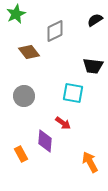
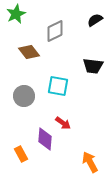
cyan square: moved 15 px left, 7 px up
purple diamond: moved 2 px up
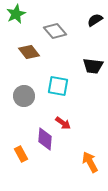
gray diamond: rotated 75 degrees clockwise
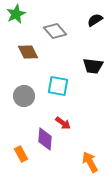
brown diamond: moved 1 px left; rotated 10 degrees clockwise
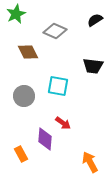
gray diamond: rotated 25 degrees counterclockwise
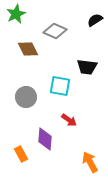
brown diamond: moved 3 px up
black trapezoid: moved 6 px left, 1 px down
cyan square: moved 2 px right
gray circle: moved 2 px right, 1 px down
red arrow: moved 6 px right, 3 px up
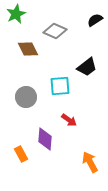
black trapezoid: rotated 45 degrees counterclockwise
cyan square: rotated 15 degrees counterclockwise
